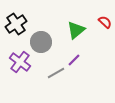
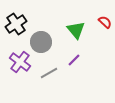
green triangle: rotated 30 degrees counterclockwise
gray line: moved 7 px left
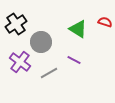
red semicircle: rotated 24 degrees counterclockwise
green triangle: moved 2 px right, 1 px up; rotated 18 degrees counterclockwise
purple line: rotated 72 degrees clockwise
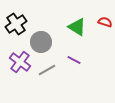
green triangle: moved 1 px left, 2 px up
gray line: moved 2 px left, 3 px up
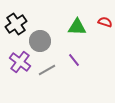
green triangle: rotated 30 degrees counterclockwise
gray circle: moved 1 px left, 1 px up
purple line: rotated 24 degrees clockwise
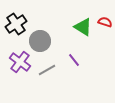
green triangle: moved 6 px right; rotated 30 degrees clockwise
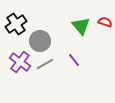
green triangle: moved 2 px left, 1 px up; rotated 18 degrees clockwise
gray line: moved 2 px left, 6 px up
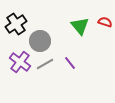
green triangle: moved 1 px left
purple line: moved 4 px left, 3 px down
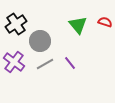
green triangle: moved 2 px left, 1 px up
purple cross: moved 6 px left
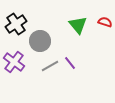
gray line: moved 5 px right, 2 px down
